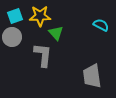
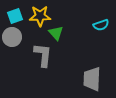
cyan semicircle: rotated 133 degrees clockwise
gray trapezoid: moved 3 px down; rotated 10 degrees clockwise
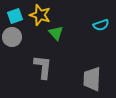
yellow star: moved 1 px up; rotated 20 degrees clockwise
gray L-shape: moved 12 px down
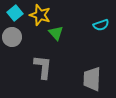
cyan square: moved 3 px up; rotated 21 degrees counterclockwise
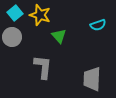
cyan semicircle: moved 3 px left
green triangle: moved 3 px right, 3 px down
